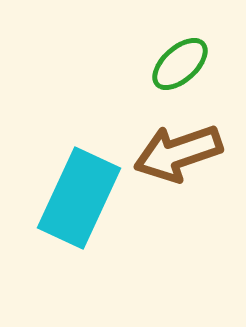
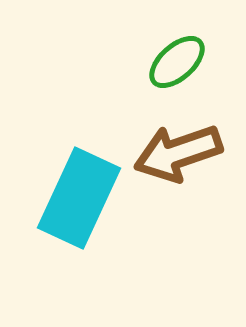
green ellipse: moved 3 px left, 2 px up
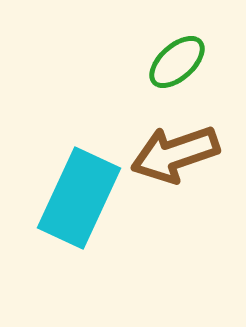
brown arrow: moved 3 px left, 1 px down
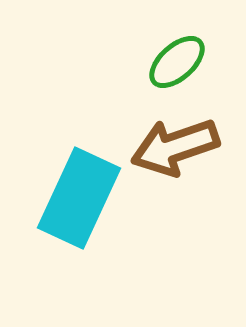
brown arrow: moved 7 px up
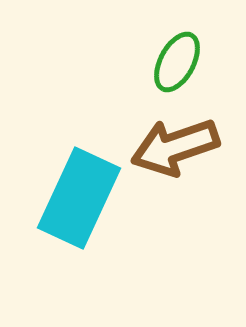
green ellipse: rotated 20 degrees counterclockwise
